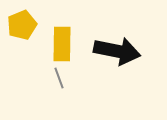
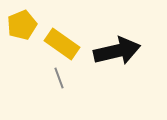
yellow rectangle: rotated 56 degrees counterclockwise
black arrow: rotated 24 degrees counterclockwise
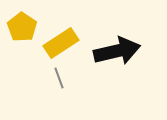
yellow pentagon: moved 2 px down; rotated 16 degrees counterclockwise
yellow rectangle: moved 1 px left, 1 px up; rotated 68 degrees counterclockwise
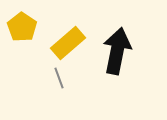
yellow rectangle: moved 7 px right; rotated 8 degrees counterclockwise
black arrow: rotated 66 degrees counterclockwise
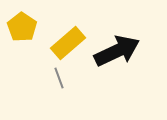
black arrow: rotated 54 degrees clockwise
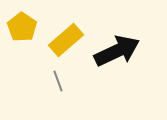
yellow rectangle: moved 2 px left, 3 px up
gray line: moved 1 px left, 3 px down
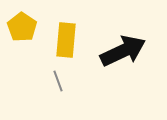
yellow rectangle: rotated 44 degrees counterclockwise
black arrow: moved 6 px right
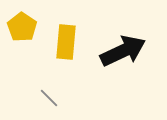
yellow rectangle: moved 2 px down
gray line: moved 9 px left, 17 px down; rotated 25 degrees counterclockwise
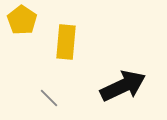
yellow pentagon: moved 7 px up
black arrow: moved 35 px down
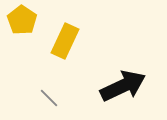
yellow rectangle: moved 1 px left, 1 px up; rotated 20 degrees clockwise
